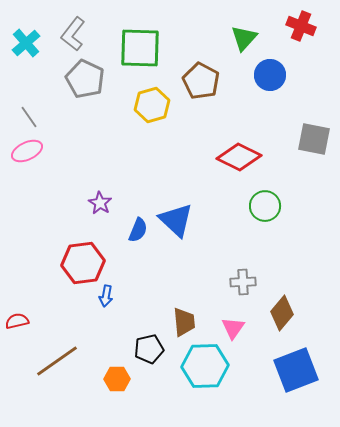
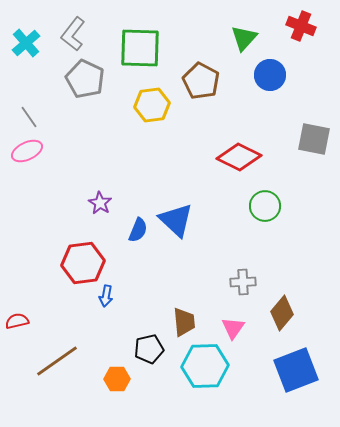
yellow hexagon: rotated 8 degrees clockwise
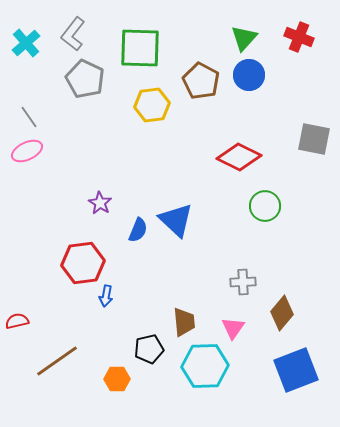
red cross: moved 2 px left, 11 px down
blue circle: moved 21 px left
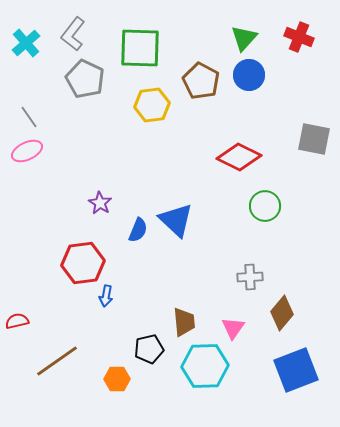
gray cross: moved 7 px right, 5 px up
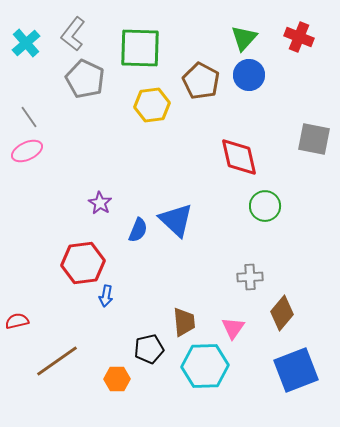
red diamond: rotated 51 degrees clockwise
